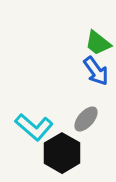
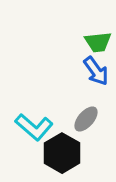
green trapezoid: moved 1 px up; rotated 44 degrees counterclockwise
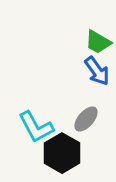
green trapezoid: rotated 36 degrees clockwise
blue arrow: moved 1 px right
cyan L-shape: moved 2 px right; rotated 21 degrees clockwise
